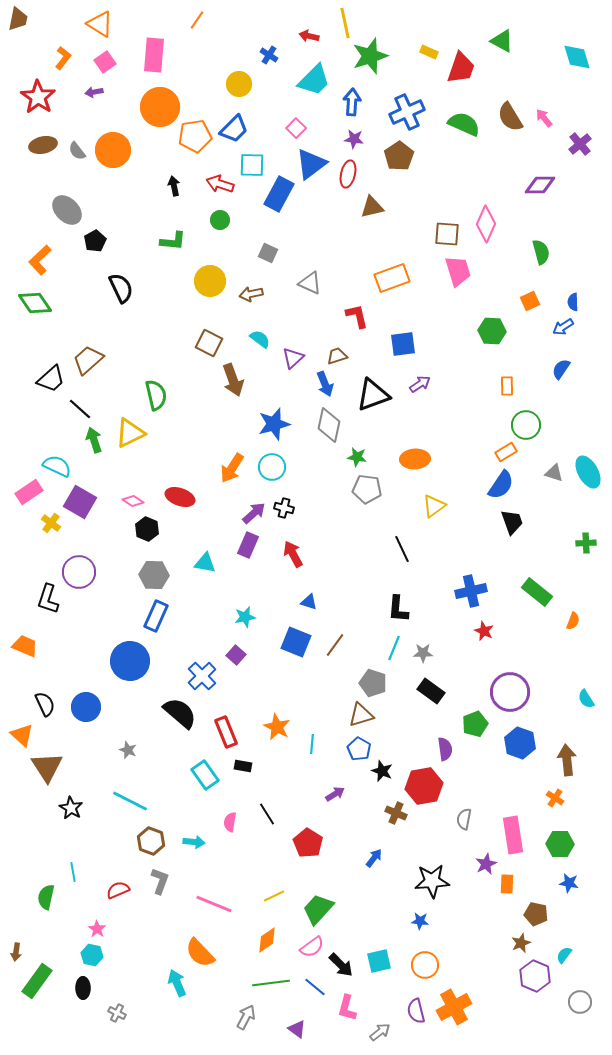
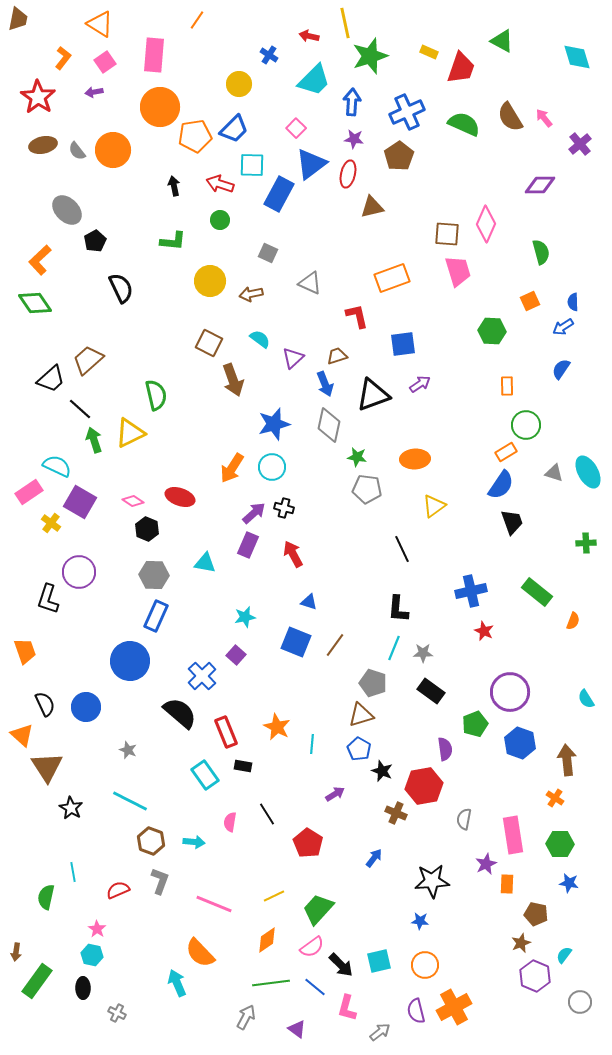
orange trapezoid at (25, 646): moved 5 px down; rotated 48 degrees clockwise
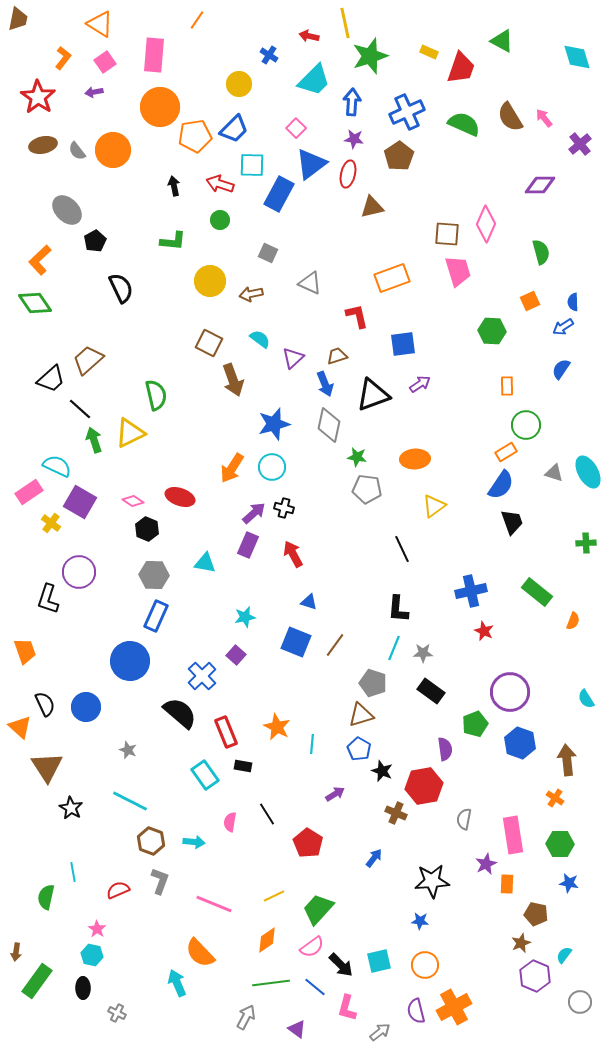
orange triangle at (22, 735): moved 2 px left, 8 px up
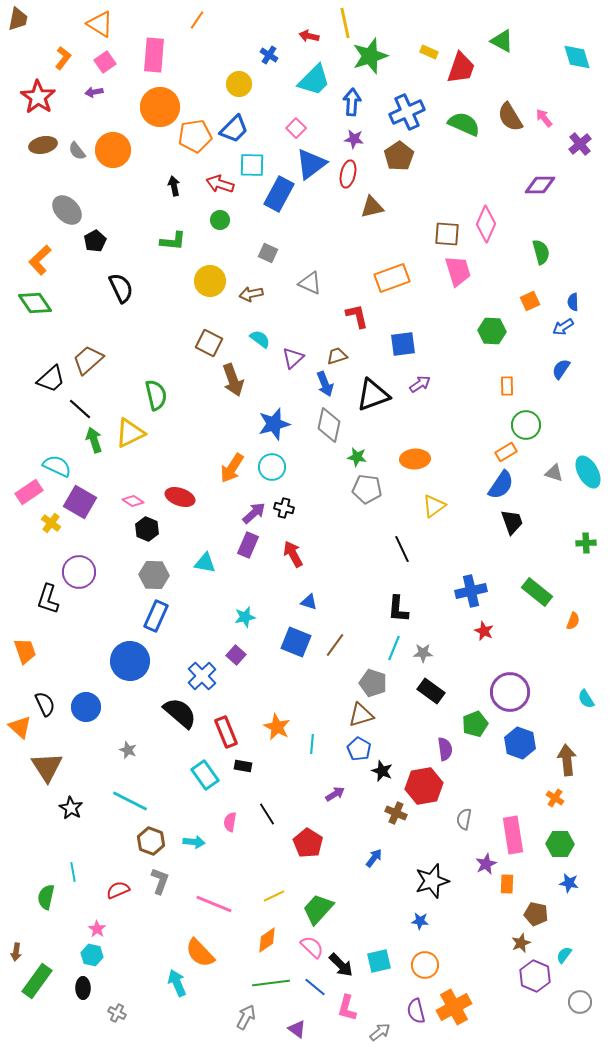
black star at (432, 881): rotated 12 degrees counterclockwise
pink semicircle at (312, 947): rotated 100 degrees counterclockwise
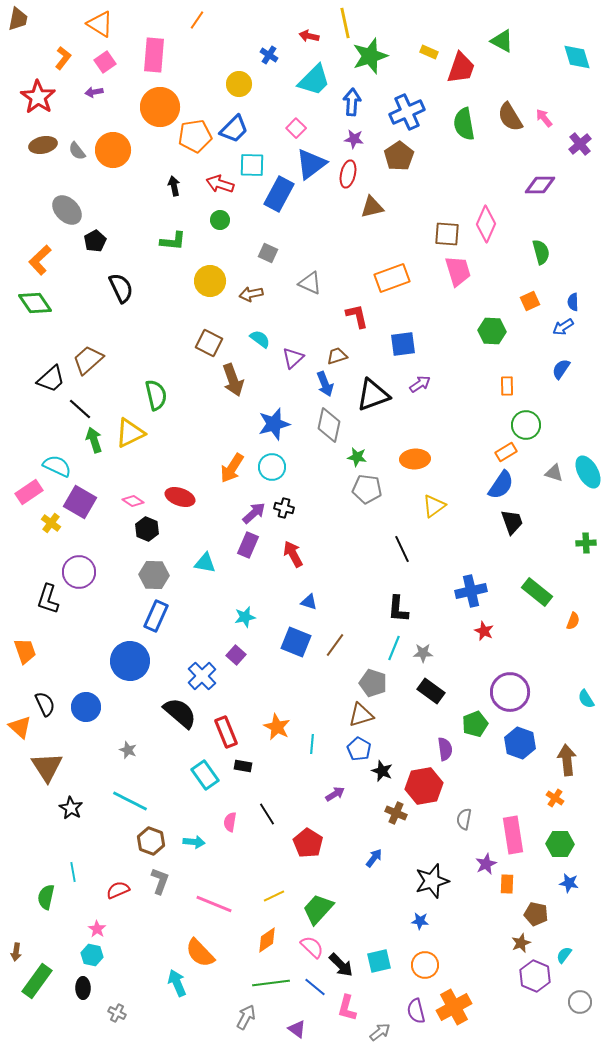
green semicircle at (464, 124): rotated 124 degrees counterclockwise
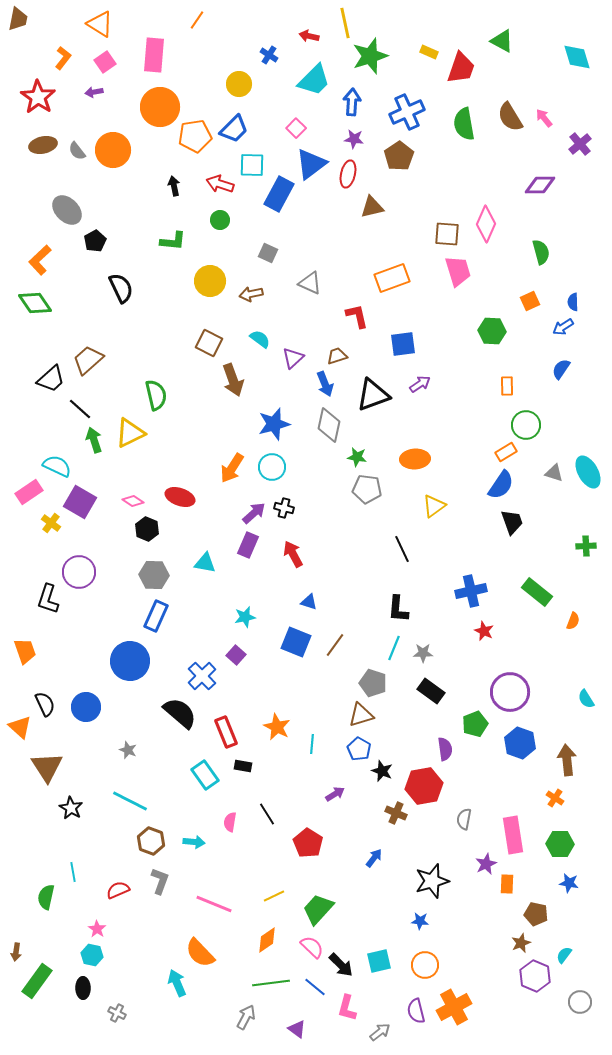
green cross at (586, 543): moved 3 px down
